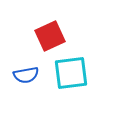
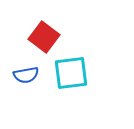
red square: moved 6 px left, 1 px down; rotated 28 degrees counterclockwise
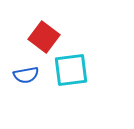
cyan square: moved 3 px up
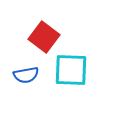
cyan square: rotated 9 degrees clockwise
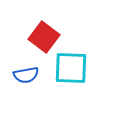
cyan square: moved 2 px up
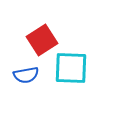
red square: moved 2 px left, 3 px down; rotated 20 degrees clockwise
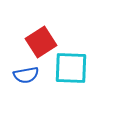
red square: moved 1 px left, 2 px down
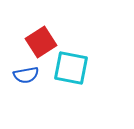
cyan square: rotated 9 degrees clockwise
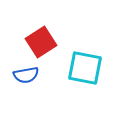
cyan square: moved 14 px right
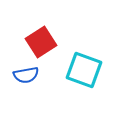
cyan square: moved 1 px left, 2 px down; rotated 9 degrees clockwise
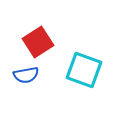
red square: moved 3 px left
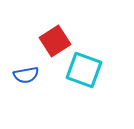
red square: moved 17 px right, 1 px up
